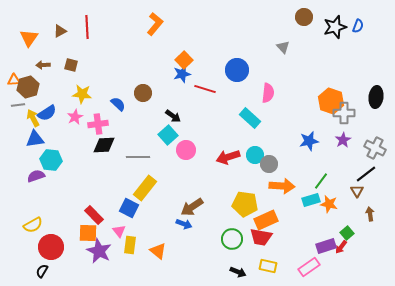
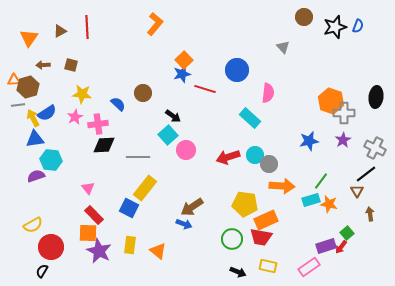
pink triangle at (119, 231): moved 31 px left, 43 px up
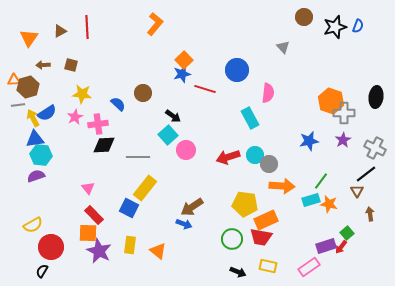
cyan rectangle at (250, 118): rotated 20 degrees clockwise
cyan hexagon at (51, 160): moved 10 px left, 5 px up
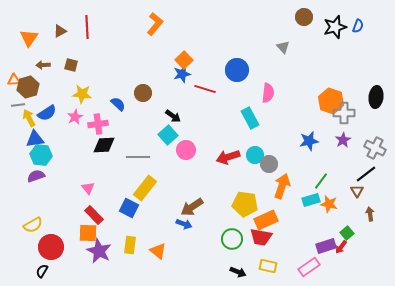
yellow arrow at (33, 118): moved 4 px left
orange arrow at (282, 186): rotated 75 degrees counterclockwise
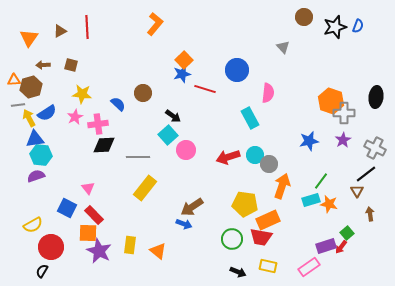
brown hexagon at (28, 87): moved 3 px right
blue square at (129, 208): moved 62 px left
orange rectangle at (266, 220): moved 2 px right
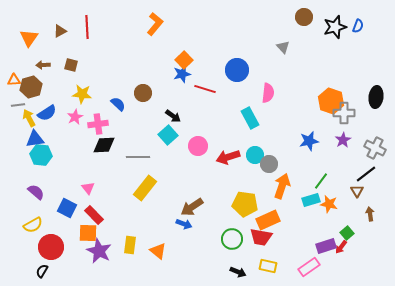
pink circle at (186, 150): moved 12 px right, 4 px up
purple semicircle at (36, 176): moved 16 px down; rotated 60 degrees clockwise
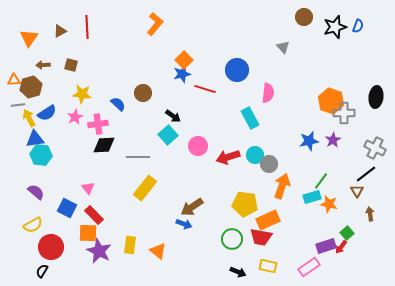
purple star at (343, 140): moved 10 px left
cyan rectangle at (311, 200): moved 1 px right, 3 px up
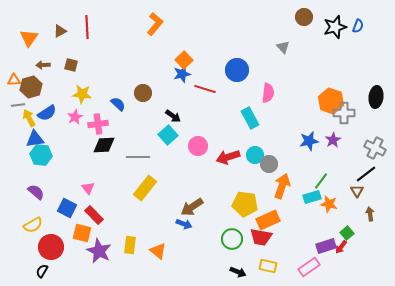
orange square at (88, 233): moved 6 px left; rotated 12 degrees clockwise
